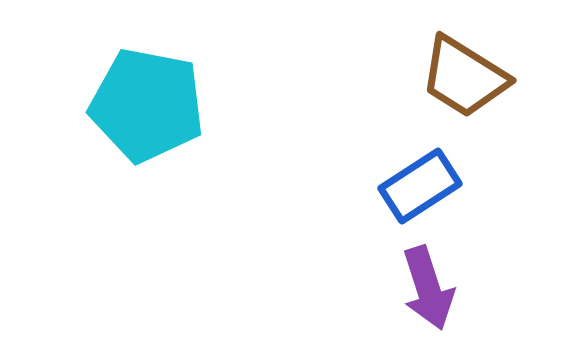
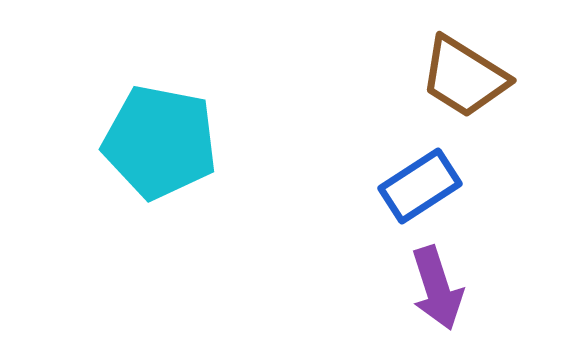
cyan pentagon: moved 13 px right, 37 px down
purple arrow: moved 9 px right
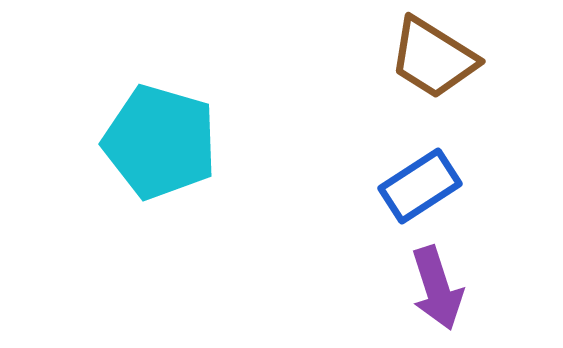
brown trapezoid: moved 31 px left, 19 px up
cyan pentagon: rotated 5 degrees clockwise
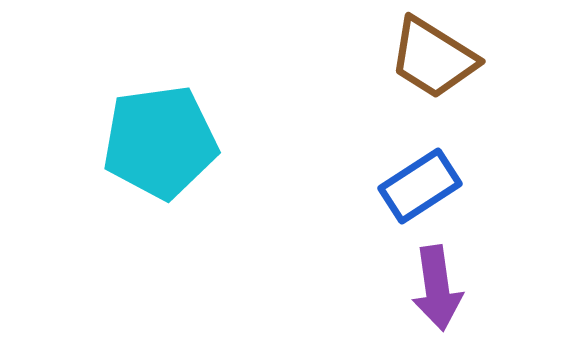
cyan pentagon: rotated 24 degrees counterclockwise
purple arrow: rotated 10 degrees clockwise
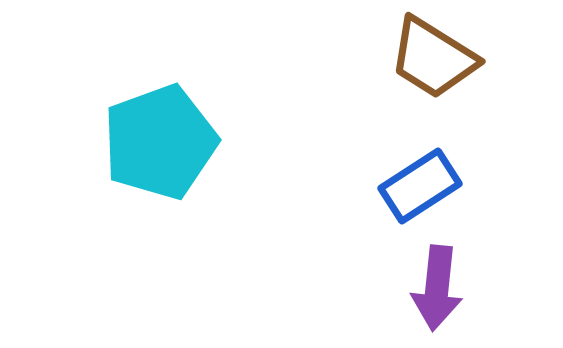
cyan pentagon: rotated 12 degrees counterclockwise
purple arrow: rotated 14 degrees clockwise
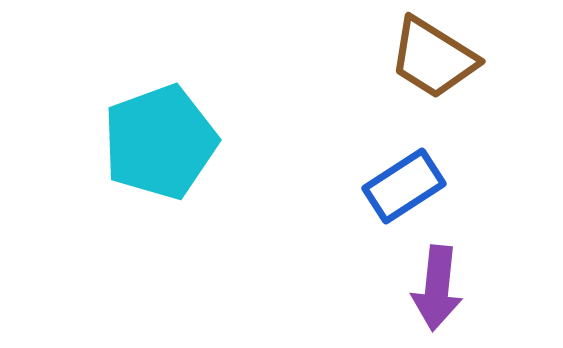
blue rectangle: moved 16 px left
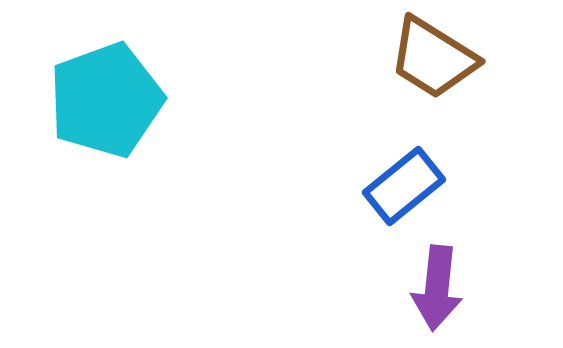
cyan pentagon: moved 54 px left, 42 px up
blue rectangle: rotated 6 degrees counterclockwise
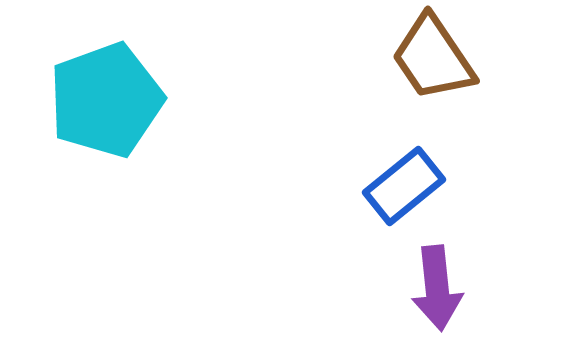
brown trapezoid: rotated 24 degrees clockwise
purple arrow: rotated 12 degrees counterclockwise
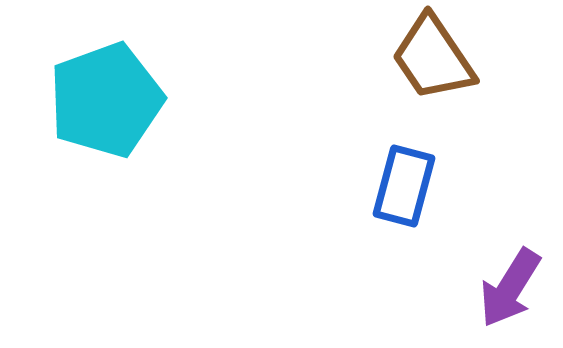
blue rectangle: rotated 36 degrees counterclockwise
purple arrow: moved 73 px right; rotated 38 degrees clockwise
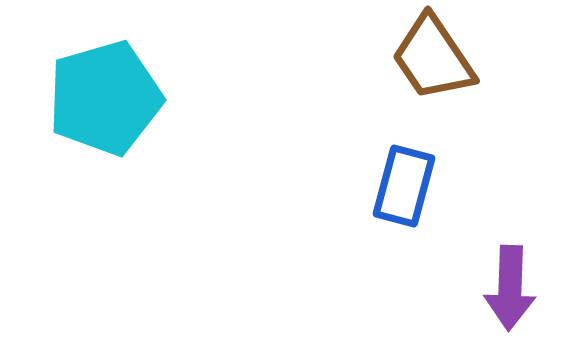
cyan pentagon: moved 1 px left, 2 px up; rotated 4 degrees clockwise
purple arrow: rotated 30 degrees counterclockwise
